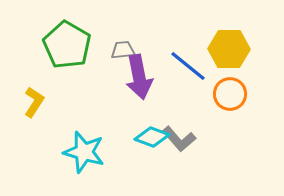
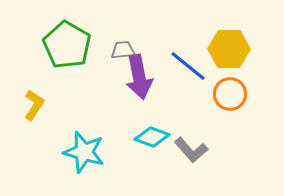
yellow L-shape: moved 3 px down
gray L-shape: moved 12 px right, 11 px down
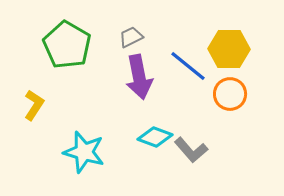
gray trapezoid: moved 8 px right, 13 px up; rotated 20 degrees counterclockwise
cyan diamond: moved 3 px right
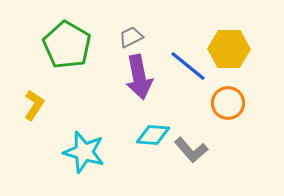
orange circle: moved 2 px left, 9 px down
cyan diamond: moved 2 px left, 2 px up; rotated 16 degrees counterclockwise
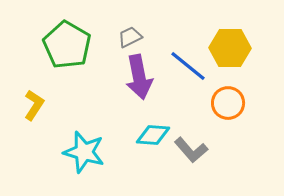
gray trapezoid: moved 1 px left
yellow hexagon: moved 1 px right, 1 px up
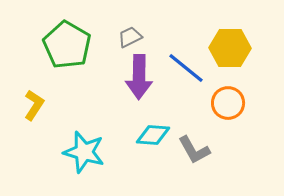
blue line: moved 2 px left, 2 px down
purple arrow: rotated 12 degrees clockwise
gray L-shape: moved 3 px right; rotated 12 degrees clockwise
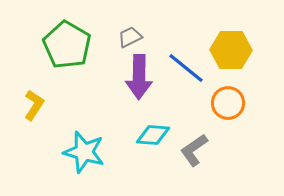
yellow hexagon: moved 1 px right, 2 px down
gray L-shape: rotated 84 degrees clockwise
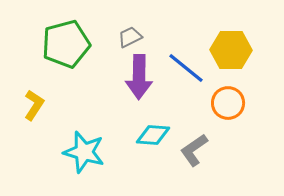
green pentagon: moved 1 px left, 1 px up; rotated 27 degrees clockwise
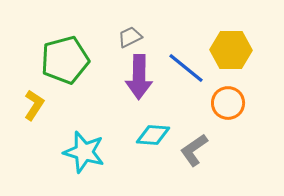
green pentagon: moved 1 px left, 16 px down
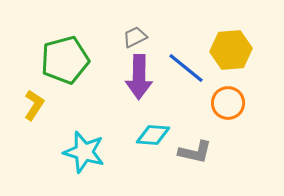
gray trapezoid: moved 5 px right
yellow hexagon: rotated 6 degrees counterclockwise
gray L-shape: moved 1 px right, 2 px down; rotated 132 degrees counterclockwise
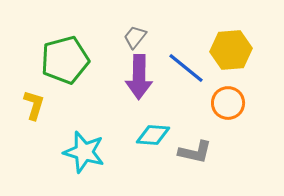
gray trapezoid: rotated 25 degrees counterclockwise
yellow L-shape: rotated 16 degrees counterclockwise
